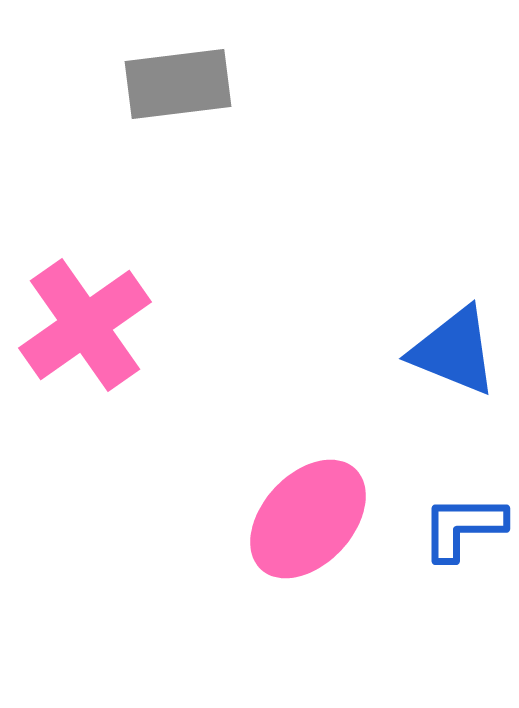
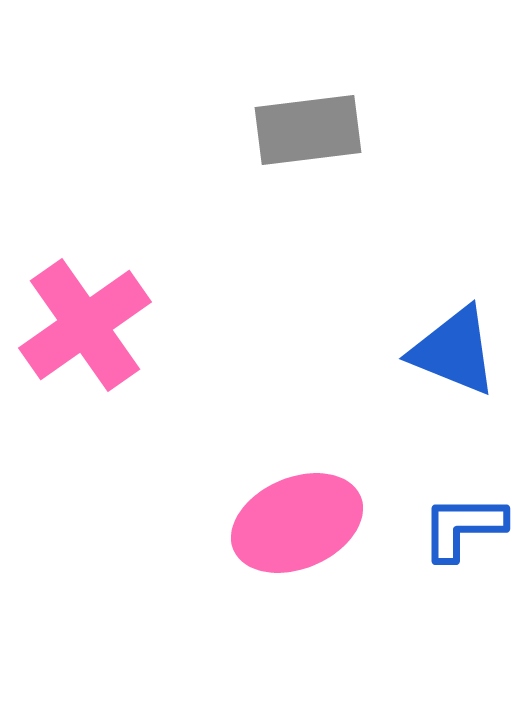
gray rectangle: moved 130 px right, 46 px down
pink ellipse: moved 11 px left, 4 px down; rotated 24 degrees clockwise
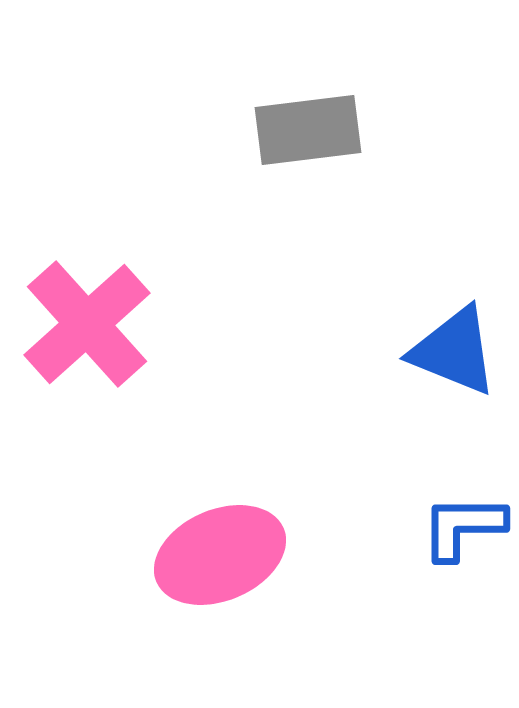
pink cross: moved 2 px right, 1 px up; rotated 7 degrees counterclockwise
pink ellipse: moved 77 px left, 32 px down
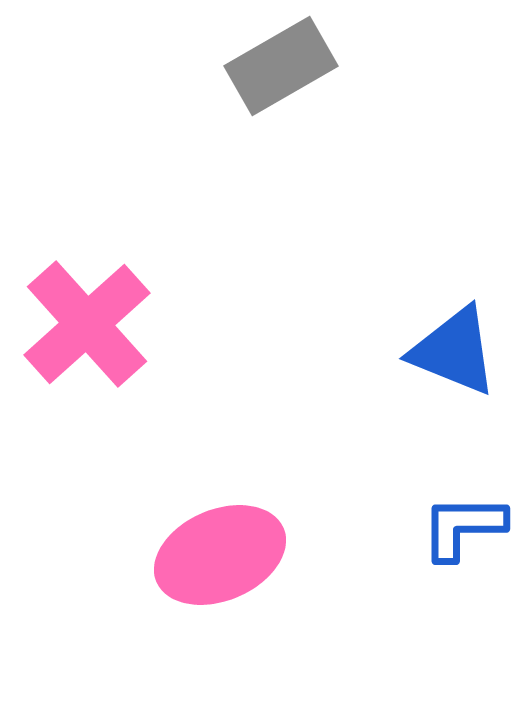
gray rectangle: moved 27 px left, 64 px up; rotated 23 degrees counterclockwise
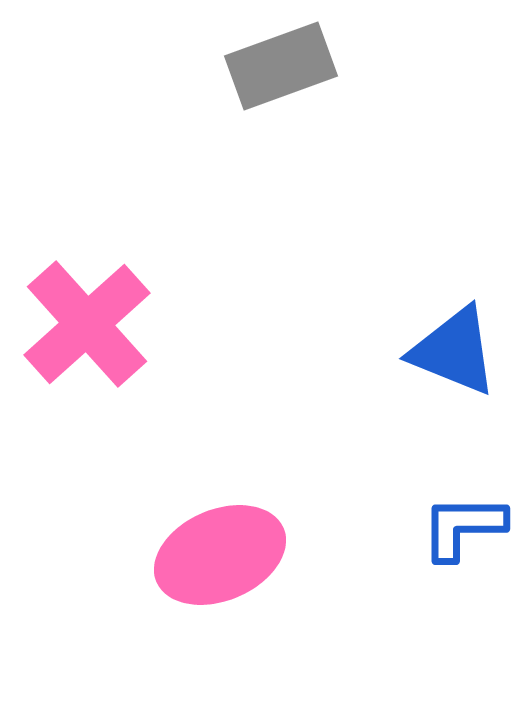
gray rectangle: rotated 10 degrees clockwise
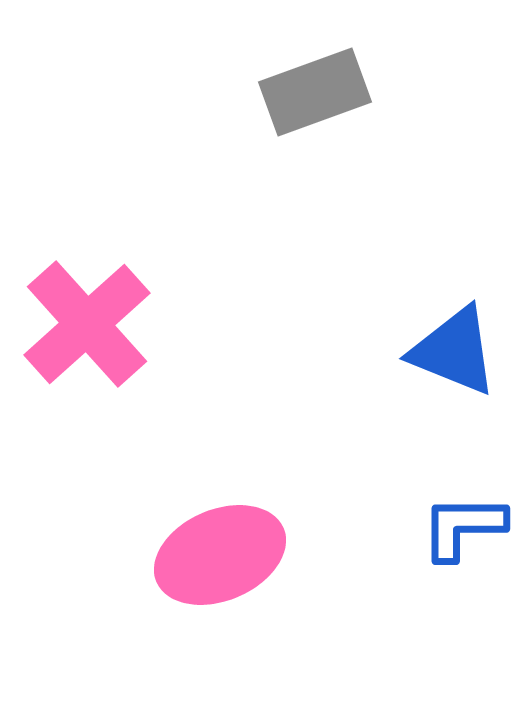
gray rectangle: moved 34 px right, 26 px down
